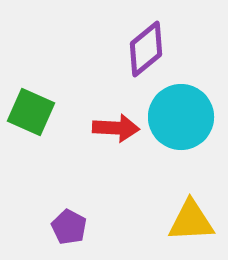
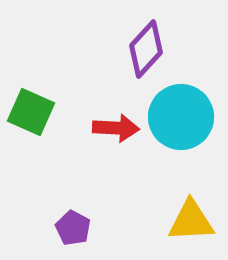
purple diamond: rotated 8 degrees counterclockwise
purple pentagon: moved 4 px right, 1 px down
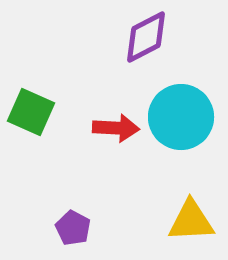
purple diamond: moved 12 px up; rotated 20 degrees clockwise
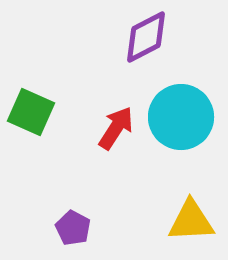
red arrow: rotated 60 degrees counterclockwise
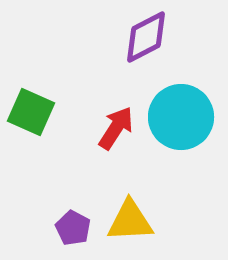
yellow triangle: moved 61 px left
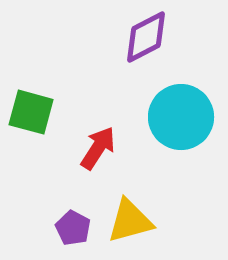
green square: rotated 9 degrees counterclockwise
red arrow: moved 18 px left, 20 px down
yellow triangle: rotated 12 degrees counterclockwise
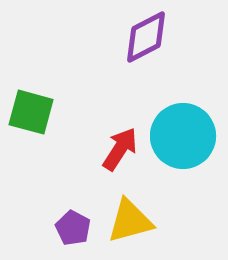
cyan circle: moved 2 px right, 19 px down
red arrow: moved 22 px right, 1 px down
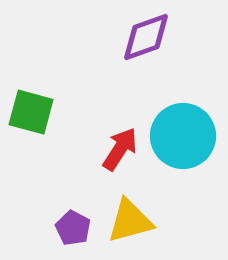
purple diamond: rotated 8 degrees clockwise
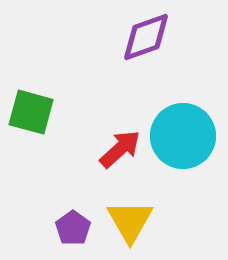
red arrow: rotated 15 degrees clockwise
yellow triangle: rotated 45 degrees counterclockwise
purple pentagon: rotated 8 degrees clockwise
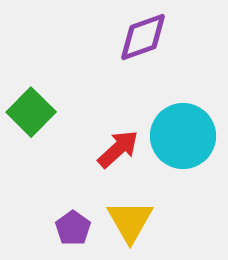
purple diamond: moved 3 px left
green square: rotated 30 degrees clockwise
red arrow: moved 2 px left
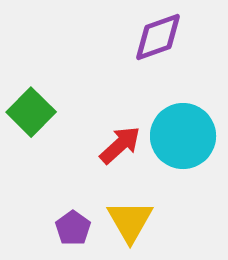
purple diamond: moved 15 px right
red arrow: moved 2 px right, 4 px up
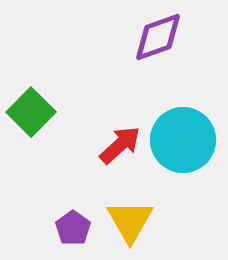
cyan circle: moved 4 px down
